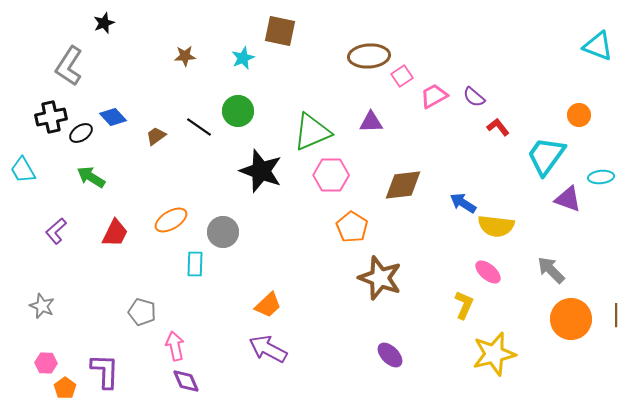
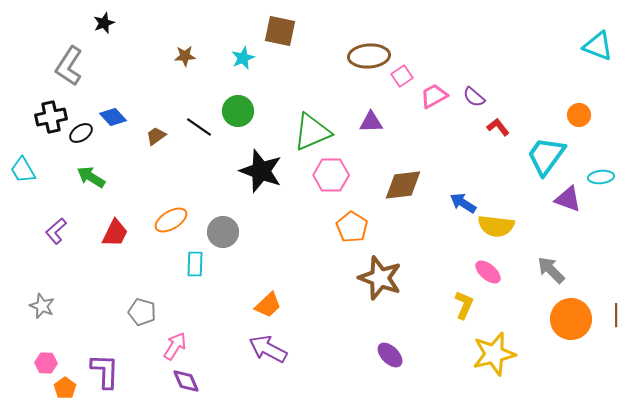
pink arrow at (175, 346): rotated 44 degrees clockwise
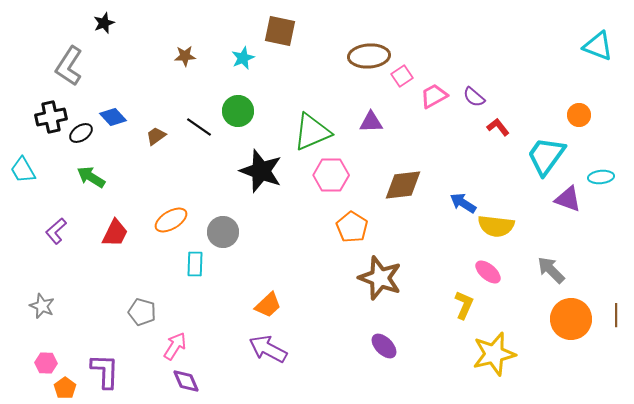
purple ellipse at (390, 355): moved 6 px left, 9 px up
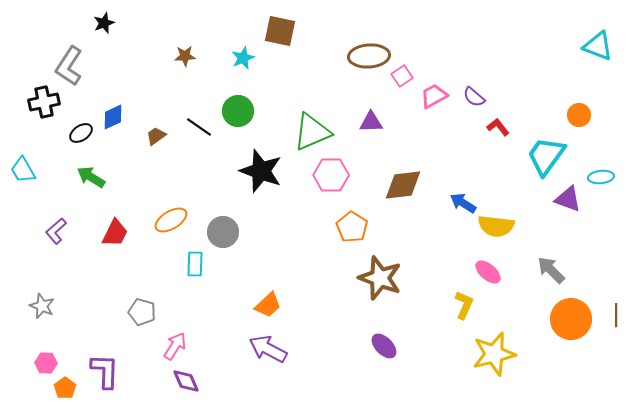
black cross at (51, 117): moved 7 px left, 15 px up
blue diamond at (113, 117): rotated 72 degrees counterclockwise
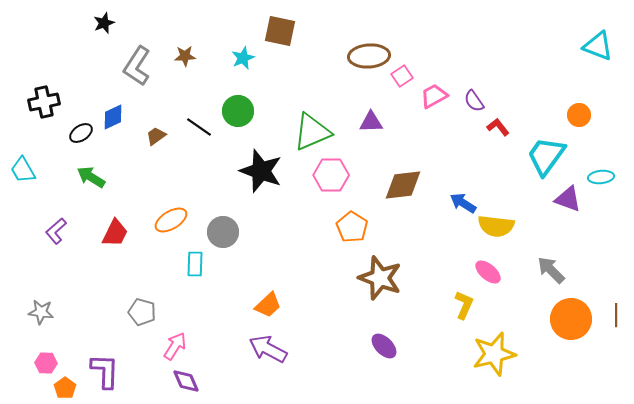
gray L-shape at (69, 66): moved 68 px right
purple semicircle at (474, 97): moved 4 px down; rotated 15 degrees clockwise
gray star at (42, 306): moved 1 px left, 6 px down; rotated 15 degrees counterclockwise
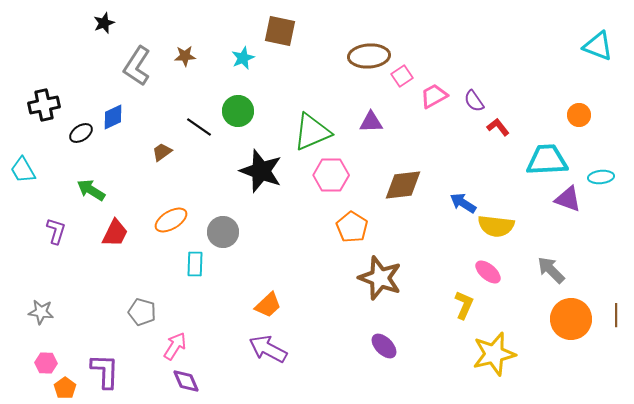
black cross at (44, 102): moved 3 px down
brown trapezoid at (156, 136): moved 6 px right, 16 px down
cyan trapezoid at (546, 156): moved 1 px right, 4 px down; rotated 51 degrees clockwise
green arrow at (91, 177): moved 13 px down
purple L-shape at (56, 231): rotated 148 degrees clockwise
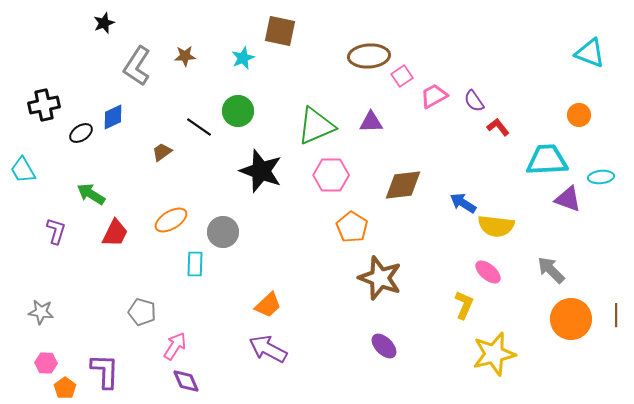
cyan triangle at (598, 46): moved 8 px left, 7 px down
green triangle at (312, 132): moved 4 px right, 6 px up
green arrow at (91, 190): moved 4 px down
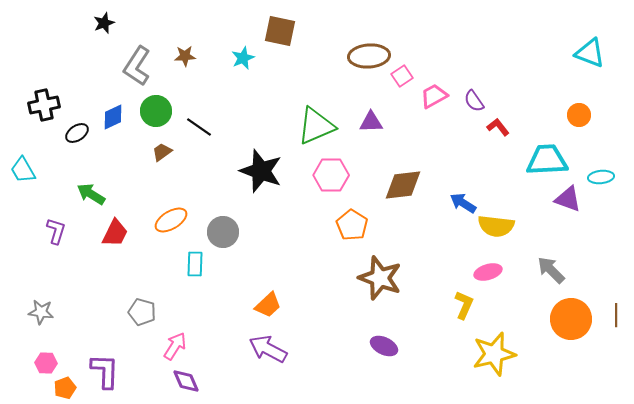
green circle at (238, 111): moved 82 px left
black ellipse at (81, 133): moved 4 px left
orange pentagon at (352, 227): moved 2 px up
pink ellipse at (488, 272): rotated 56 degrees counterclockwise
purple ellipse at (384, 346): rotated 20 degrees counterclockwise
orange pentagon at (65, 388): rotated 15 degrees clockwise
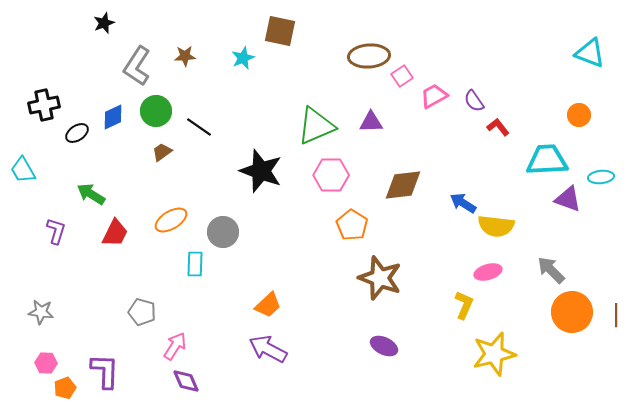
orange circle at (571, 319): moved 1 px right, 7 px up
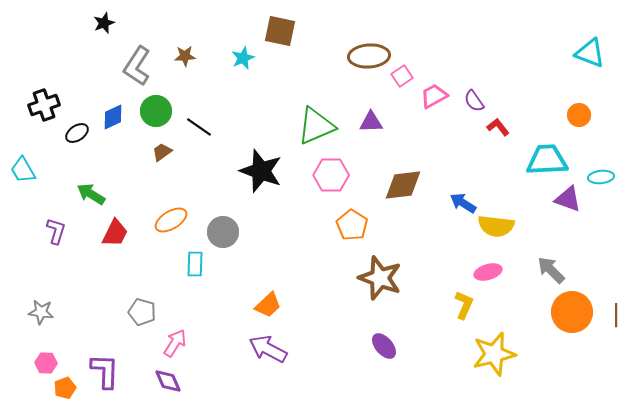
black cross at (44, 105): rotated 8 degrees counterclockwise
pink arrow at (175, 346): moved 3 px up
purple ellipse at (384, 346): rotated 24 degrees clockwise
purple diamond at (186, 381): moved 18 px left
